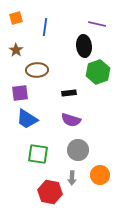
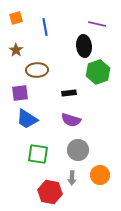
blue line: rotated 18 degrees counterclockwise
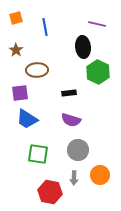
black ellipse: moved 1 px left, 1 px down
green hexagon: rotated 15 degrees counterclockwise
gray arrow: moved 2 px right
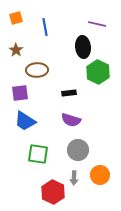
blue trapezoid: moved 2 px left, 2 px down
red hexagon: moved 3 px right; rotated 15 degrees clockwise
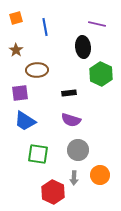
green hexagon: moved 3 px right, 2 px down
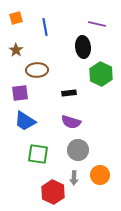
purple semicircle: moved 2 px down
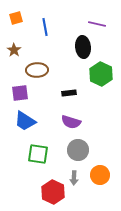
brown star: moved 2 px left
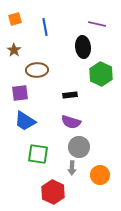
orange square: moved 1 px left, 1 px down
black rectangle: moved 1 px right, 2 px down
gray circle: moved 1 px right, 3 px up
gray arrow: moved 2 px left, 10 px up
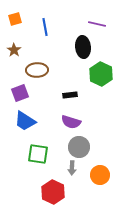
purple square: rotated 12 degrees counterclockwise
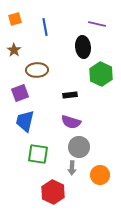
blue trapezoid: rotated 70 degrees clockwise
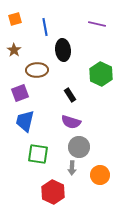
black ellipse: moved 20 px left, 3 px down
black rectangle: rotated 64 degrees clockwise
